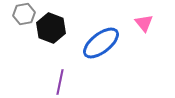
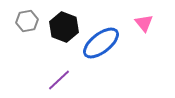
gray hexagon: moved 3 px right, 7 px down
black hexagon: moved 13 px right, 1 px up
purple line: moved 1 px left, 2 px up; rotated 35 degrees clockwise
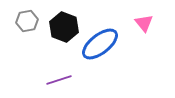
blue ellipse: moved 1 px left, 1 px down
purple line: rotated 25 degrees clockwise
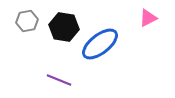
pink triangle: moved 4 px right, 5 px up; rotated 42 degrees clockwise
black hexagon: rotated 12 degrees counterclockwise
purple line: rotated 40 degrees clockwise
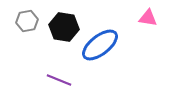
pink triangle: rotated 36 degrees clockwise
blue ellipse: moved 1 px down
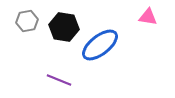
pink triangle: moved 1 px up
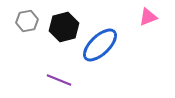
pink triangle: rotated 30 degrees counterclockwise
black hexagon: rotated 24 degrees counterclockwise
blue ellipse: rotated 6 degrees counterclockwise
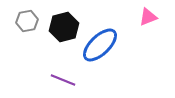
purple line: moved 4 px right
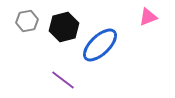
purple line: rotated 15 degrees clockwise
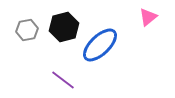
pink triangle: rotated 18 degrees counterclockwise
gray hexagon: moved 9 px down
